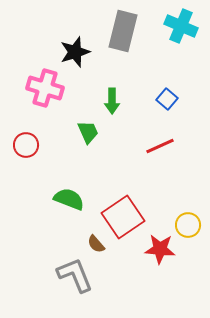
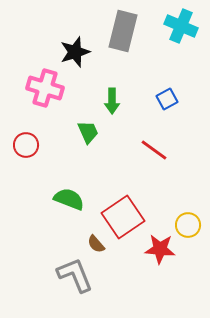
blue square: rotated 20 degrees clockwise
red line: moved 6 px left, 4 px down; rotated 60 degrees clockwise
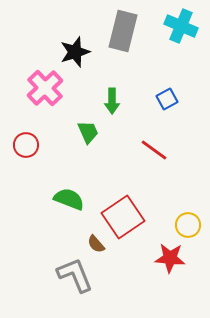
pink cross: rotated 30 degrees clockwise
red star: moved 10 px right, 9 px down
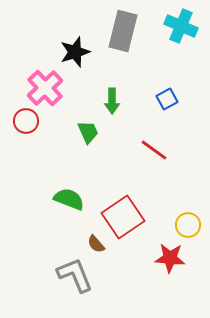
red circle: moved 24 px up
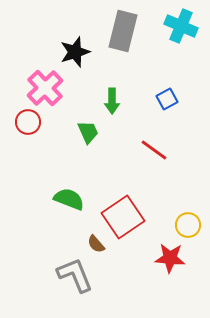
red circle: moved 2 px right, 1 px down
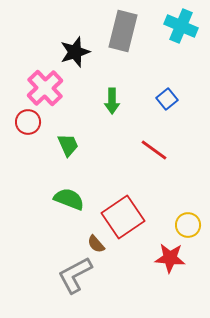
blue square: rotated 10 degrees counterclockwise
green trapezoid: moved 20 px left, 13 px down
gray L-shape: rotated 96 degrees counterclockwise
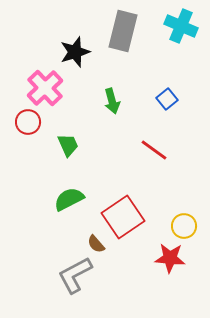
green arrow: rotated 15 degrees counterclockwise
green semicircle: rotated 48 degrees counterclockwise
yellow circle: moved 4 px left, 1 px down
